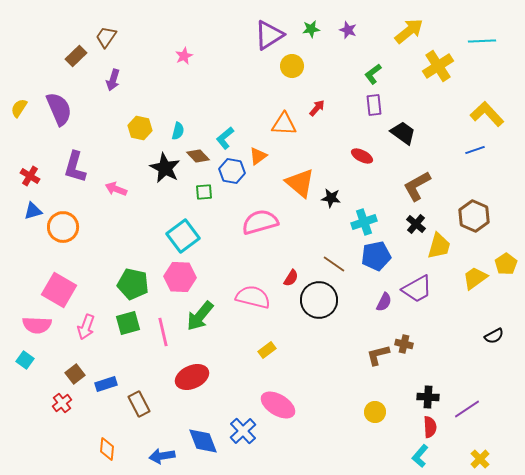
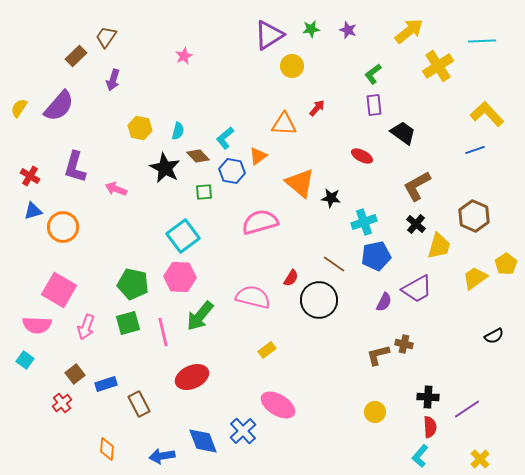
purple semicircle at (59, 109): moved 3 px up; rotated 64 degrees clockwise
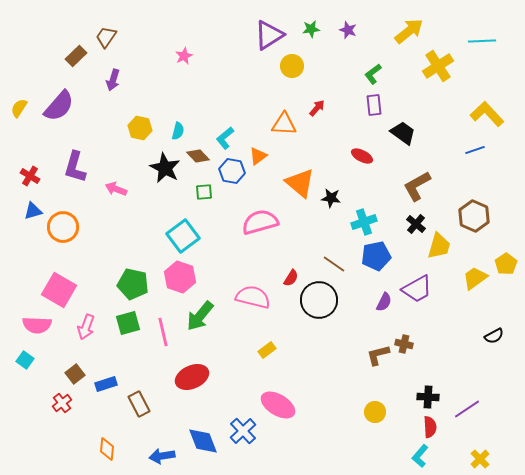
pink hexagon at (180, 277): rotated 16 degrees clockwise
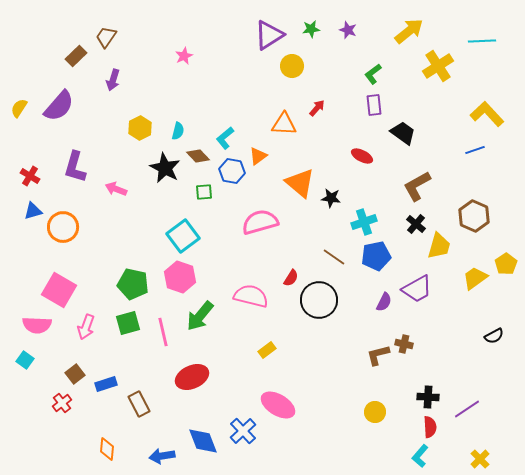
yellow hexagon at (140, 128): rotated 20 degrees clockwise
brown line at (334, 264): moved 7 px up
pink semicircle at (253, 297): moved 2 px left, 1 px up
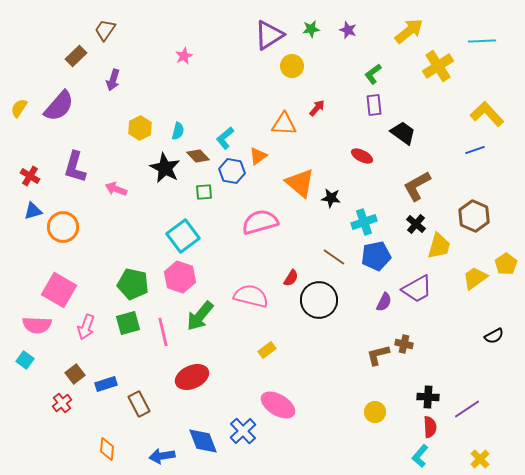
brown trapezoid at (106, 37): moved 1 px left, 7 px up
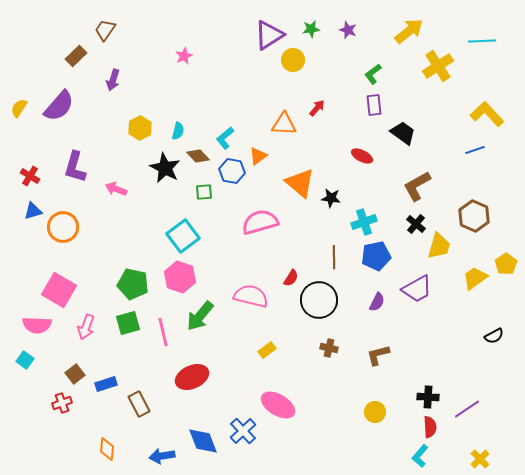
yellow circle at (292, 66): moved 1 px right, 6 px up
brown line at (334, 257): rotated 55 degrees clockwise
purple semicircle at (384, 302): moved 7 px left
brown cross at (404, 344): moved 75 px left, 4 px down
red cross at (62, 403): rotated 18 degrees clockwise
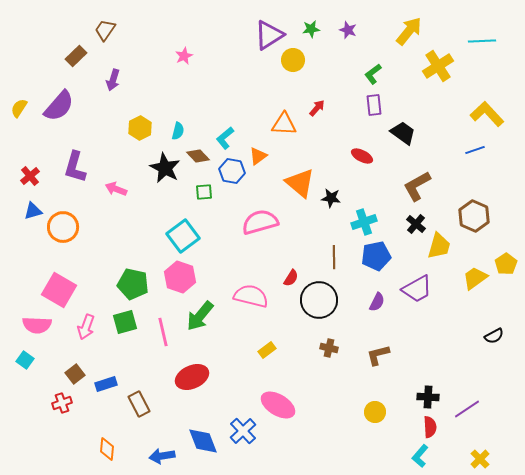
yellow arrow at (409, 31): rotated 12 degrees counterclockwise
red cross at (30, 176): rotated 18 degrees clockwise
green square at (128, 323): moved 3 px left, 1 px up
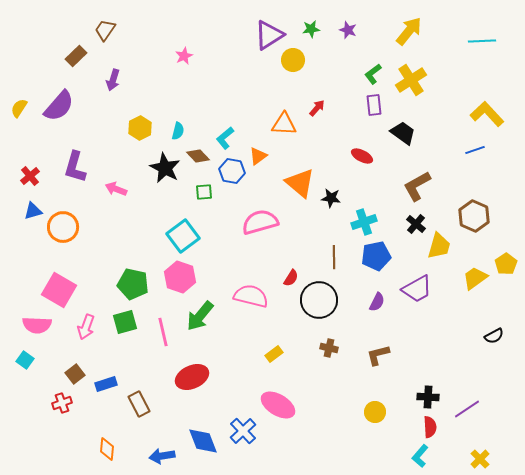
yellow cross at (438, 66): moved 27 px left, 14 px down
yellow rectangle at (267, 350): moved 7 px right, 4 px down
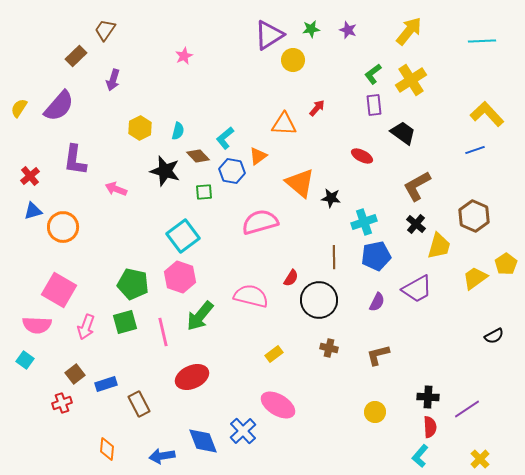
purple L-shape at (75, 167): moved 7 px up; rotated 8 degrees counterclockwise
black star at (165, 168): moved 3 px down; rotated 12 degrees counterclockwise
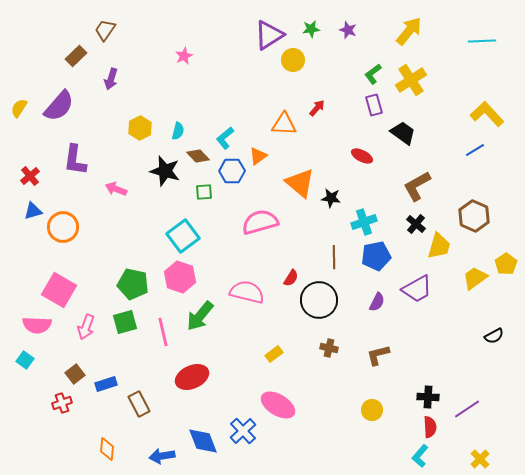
purple arrow at (113, 80): moved 2 px left, 1 px up
purple rectangle at (374, 105): rotated 10 degrees counterclockwise
blue line at (475, 150): rotated 12 degrees counterclockwise
blue hexagon at (232, 171): rotated 10 degrees counterclockwise
pink semicircle at (251, 296): moved 4 px left, 4 px up
yellow circle at (375, 412): moved 3 px left, 2 px up
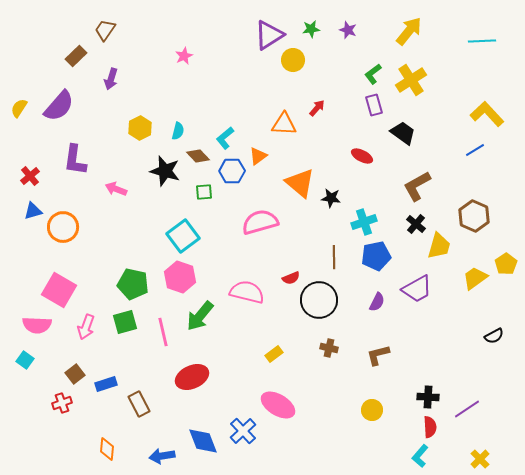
red semicircle at (291, 278): rotated 36 degrees clockwise
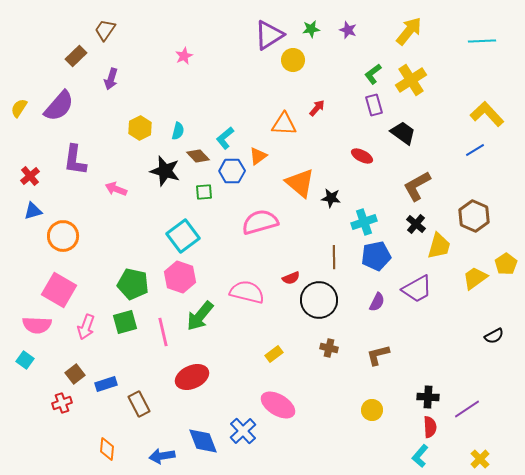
orange circle at (63, 227): moved 9 px down
